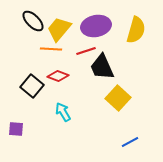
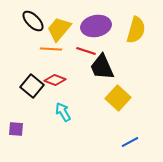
red line: rotated 36 degrees clockwise
red diamond: moved 3 px left, 4 px down
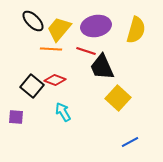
purple square: moved 12 px up
